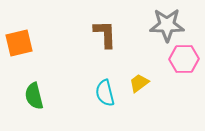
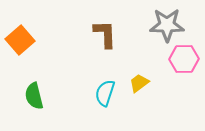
orange square: moved 1 px right, 3 px up; rotated 28 degrees counterclockwise
cyan semicircle: rotated 32 degrees clockwise
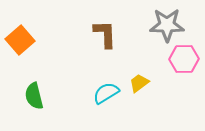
cyan semicircle: moved 1 px right; rotated 40 degrees clockwise
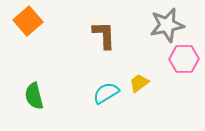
gray star: rotated 12 degrees counterclockwise
brown L-shape: moved 1 px left, 1 px down
orange square: moved 8 px right, 19 px up
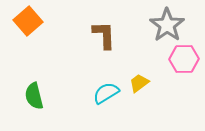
gray star: rotated 24 degrees counterclockwise
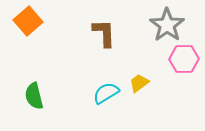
brown L-shape: moved 2 px up
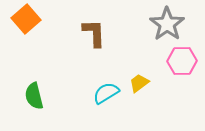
orange square: moved 2 px left, 2 px up
gray star: moved 1 px up
brown L-shape: moved 10 px left
pink hexagon: moved 2 px left, 2 px down
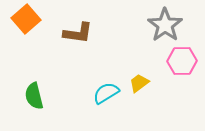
gray star: moved 2 px left, 1 px down
brown L-shape: moved 16 px left; rotated 100 degrees clockwise
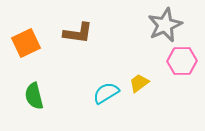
orange square: moved 24 px down; rotated 16 degrees clockwise
gray star: rotated 12 degrees clockwise
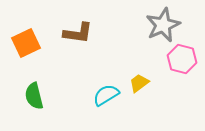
gray star: moved 2 px left
pink hexagon: moved 2 px up; rotated 16 degrees clockwise
cyan semicircle: moved 2 px down
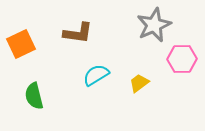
gray star: moved 9 px left
orange square: moved 5 px left, 1 px down
pink hexagon: rotated 16 degrees counterclockwise
cyan semicircle: moved 10 px left, 20 px up
